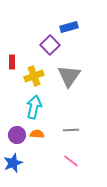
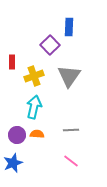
blue rectangle: rotated 72 degrees counterclockwise
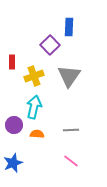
purple circle: moved 3 px left, 10 px up
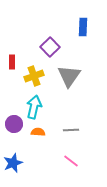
blue rectangle: moved 14 px right
purple square: moved 2 px down
purple circle: moved 1 px up
orange semicircle: moved 1 px right, 2 px up
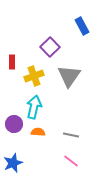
blue rectangle: moved 1 px left, 1 px up; rotated 30 degrees counterclockwise
gray line: moved 5 px down; rotated 14 degrees clockwise
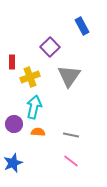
yellow cross: moved 4 px left, 1 px down
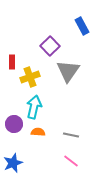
purple square: moved 1 px up
gray triangle: moved 1 px left, 5 px up
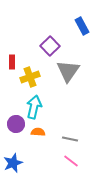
purple circle: moved 2 px right
gray line: moved 1 px left, 4 px down
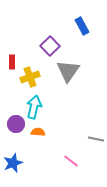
gray line: moved 26 px right
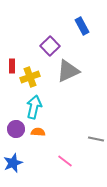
red rectangle: moved 4 px down
gray triangle: rotated 30 degrees clockwise
purple circle: moved 5 px down
pink line: moved 6 px left
